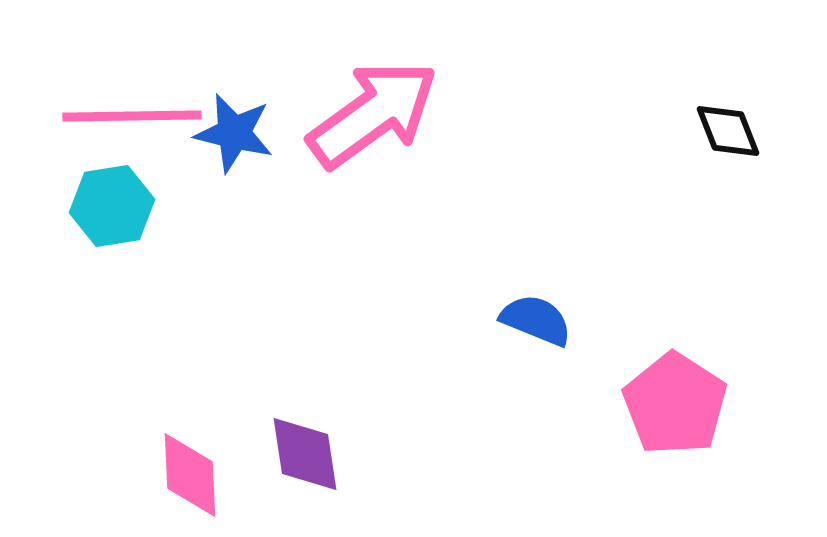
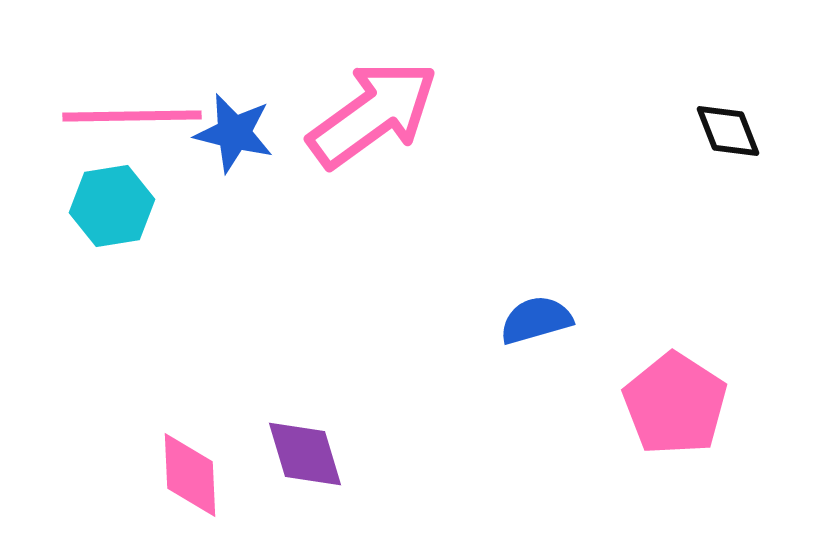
blue semicircle: rotated 38 degrees counterclockwise
purple diamond: rotated 8 degrees counterclockwise
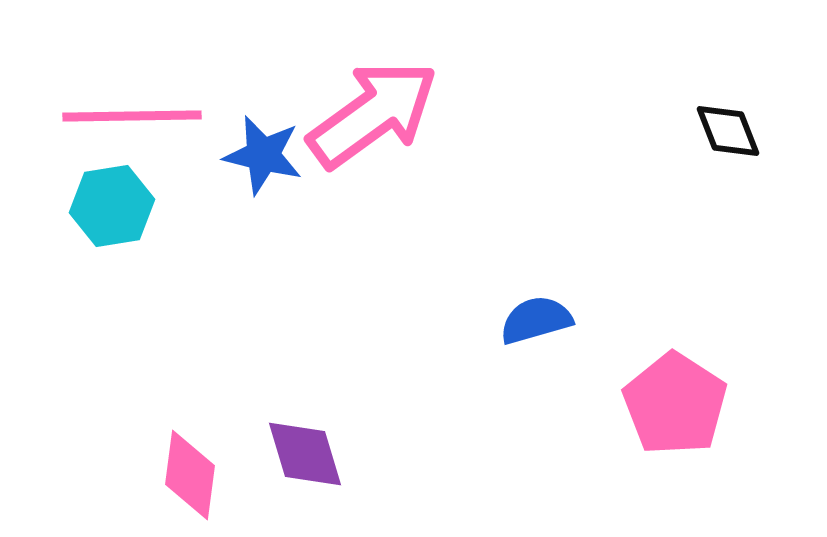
blue star: moved 29 px right, 22 px down
pink diamond: rotated 10 degrees clockwise
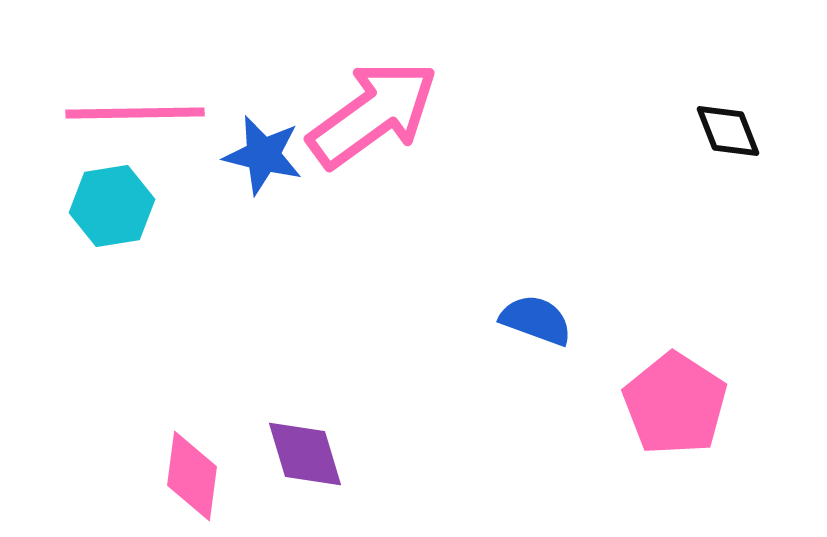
pink line: moved 3 px right, 3 px up
blue semicircle: rotated 36 degrees clockwise
pink diamond: moved 2 px right, 1 px down
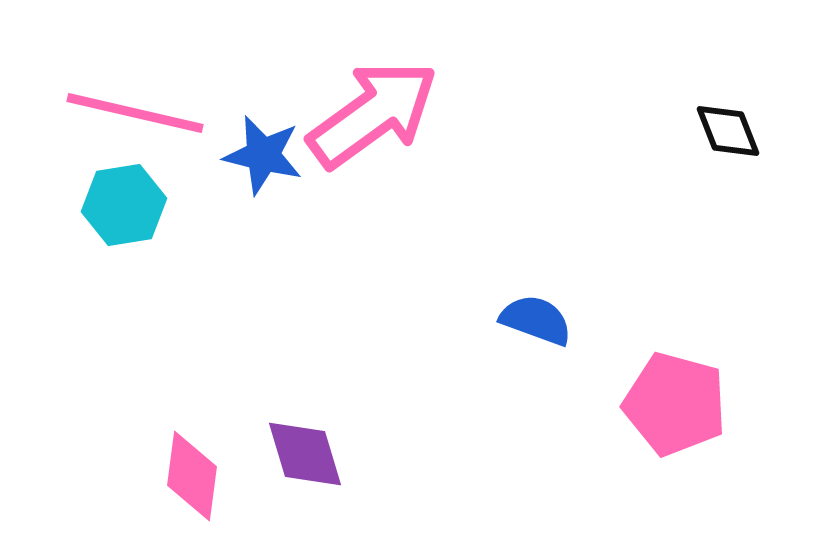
pink line: rotated 14 degrees clockwise
cyan hexagon: moved 12 px right, 1 px up
pink pentagon: rotated 18 degrees counterclockwise
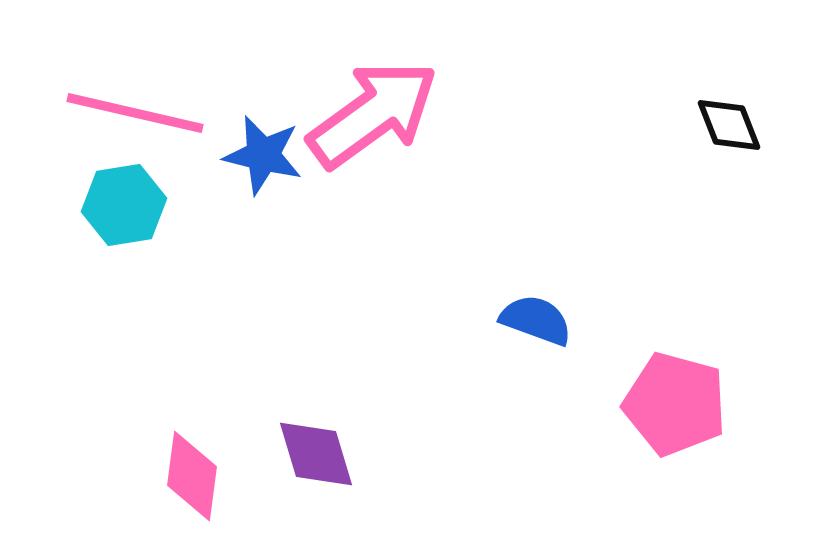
black diamond: moved 1 px right, 6 px up
purple diamond: moved 11 px right
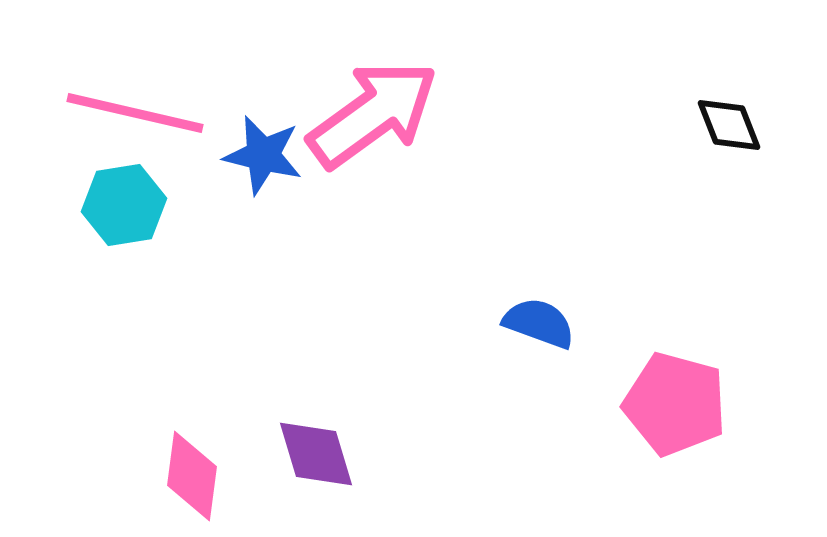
blue semicircle: moved 3 px right, 3 px down
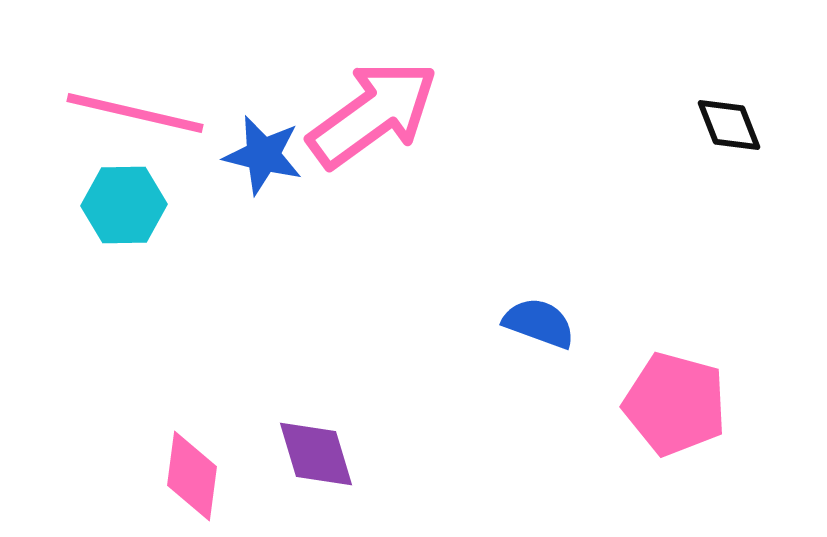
cyan hexagon: rotated 8 degrees clockwise
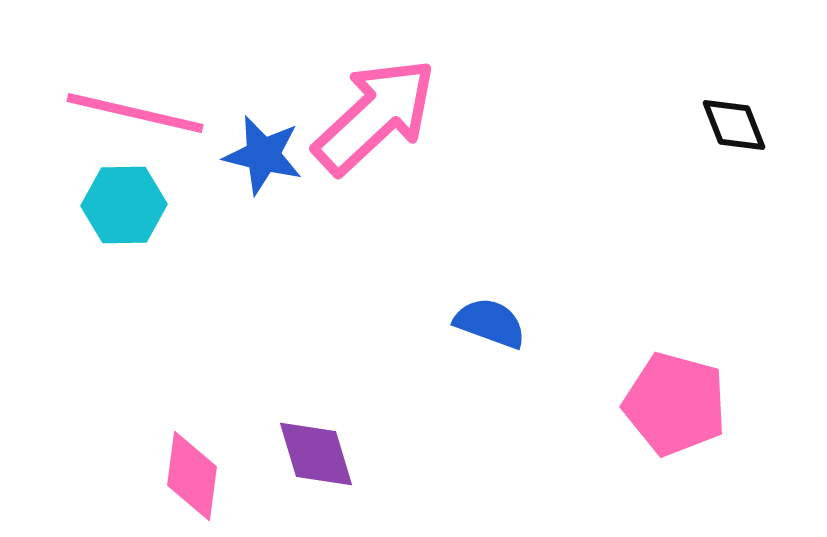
pink arrow: moved 2 px right, 2 px down; rotated 7 degrees counterclockwise
black diamond: moved 5 px right
blue semicircle: moved 49 px left
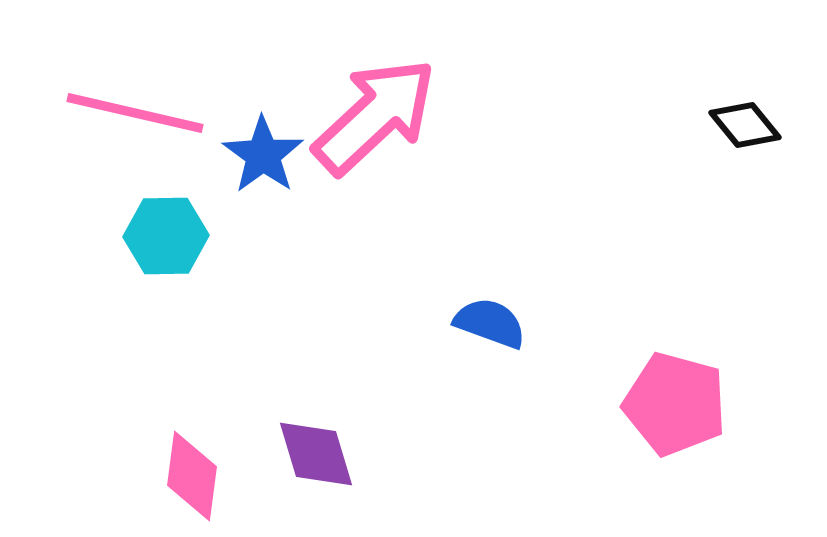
black diamond: moved 11 px right; rotated 18 degrees counterclockwise
blue star: rotated 22 degrees clockwise
cyan hexagon: moved 42 px right, 31 px down
